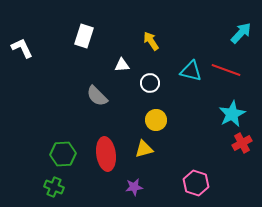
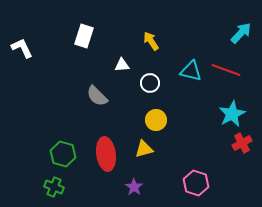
green hexagon: rotated 20 degrees clockwise
purple star: rotated 30 degrees counterclockwise
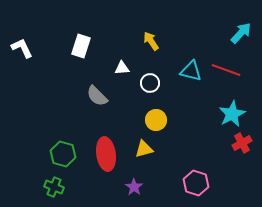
white rectangle: moved 3 px left, 10 px down
white triangle: moved 3 px down
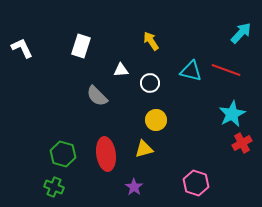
white triangle: moved 1 px left, 2 px down
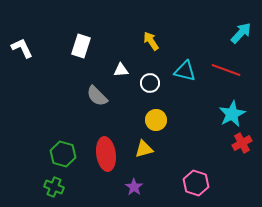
cyan triangle: moved 6 px left
